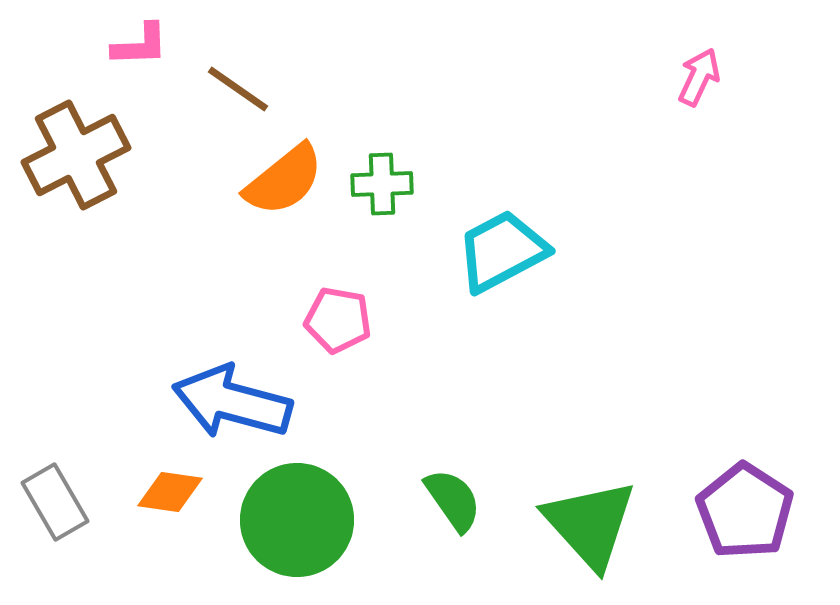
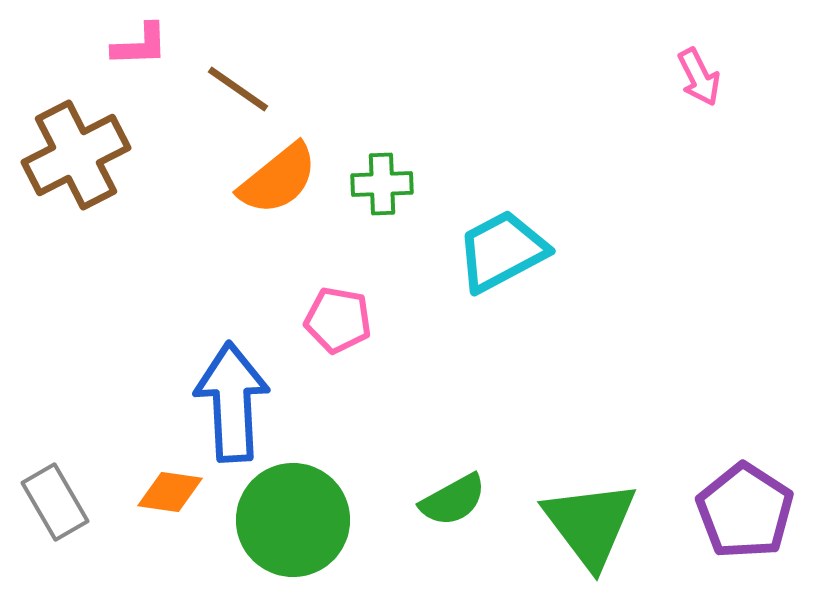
pink arrow: rotated 128 degrees clockwise
orange semicircle: moved 6 px left, 1 px up
blue arrow: rotated 72 degrees clockwise
green semicircle: rotated 96 degrees clockwise
green circle: moved 4 px left
green triangle: rotated 5 degrees clockwise
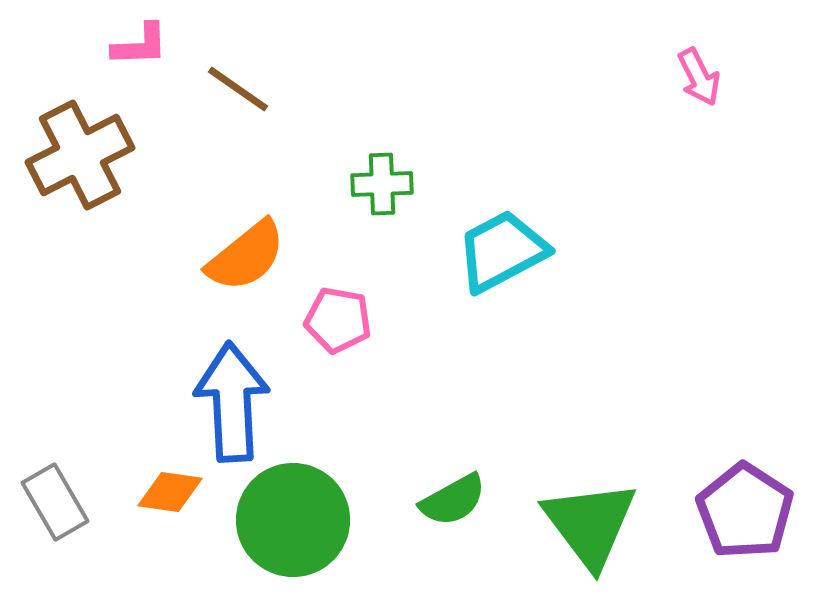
brown cross: moved 4 px right
orange semicircle: moved 32 px left, 77 px down
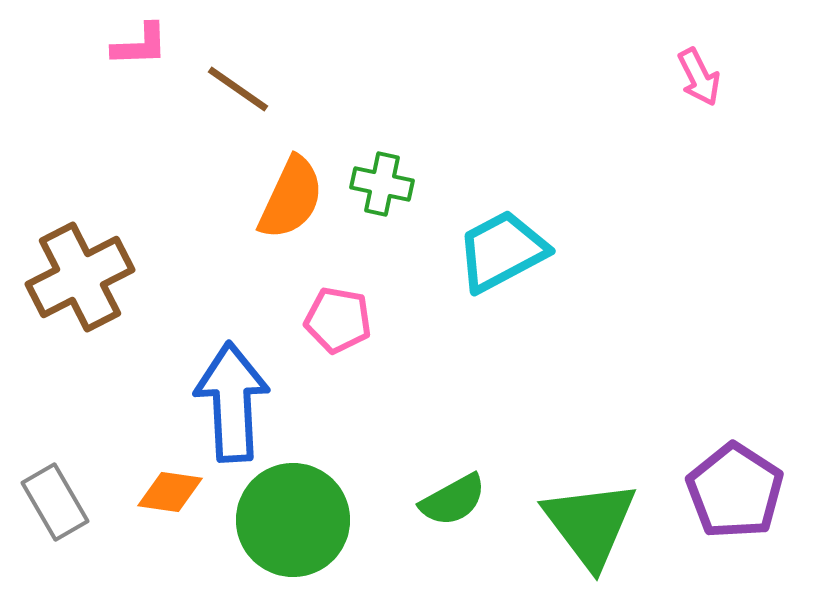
brown cross: moved 122 px down
green cross: rotated 14 degrees clockwise
orange semicircle: moved 45 px right, 58 px up; rotated 26 degrees counterclockwise
purple pentagon: moved 10 px left, 20 px up
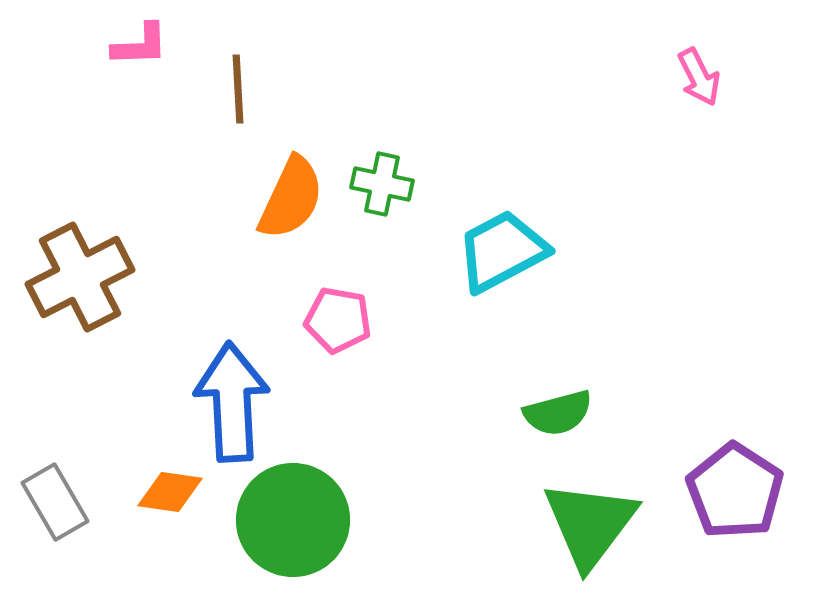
brown line: rotated 52 degrees clockwise
green semicircle: moved 105 px right, 87 px up; rotated 14 degrees clockwise
green triangle: rotated 14 degrees clockwise
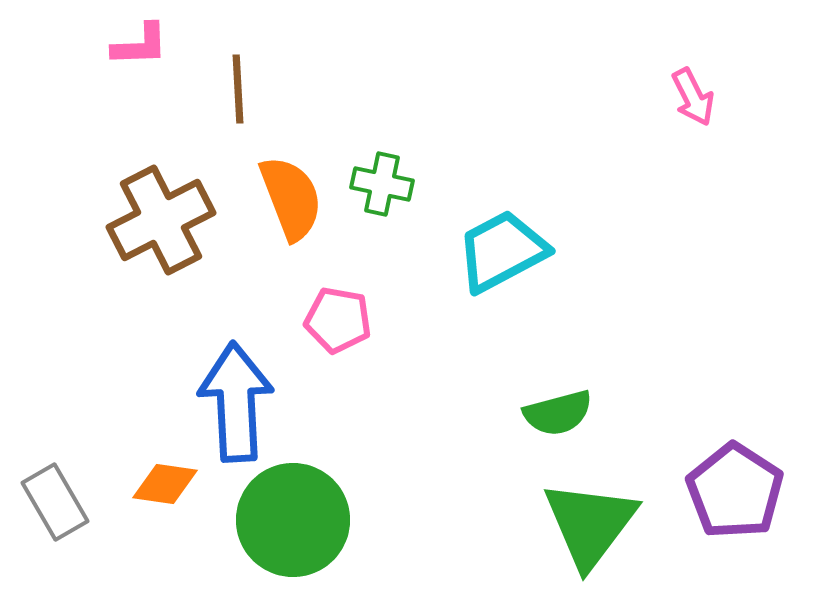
pink arrow: moved 6 px left, 20 px down
orange semicircle: rotated 46 degrees counterclockwise
brown cross: moved 81 px right, 57 px up
blue arrow: moved 4 px right
orange diamond: moved 5 px left, 8 px up
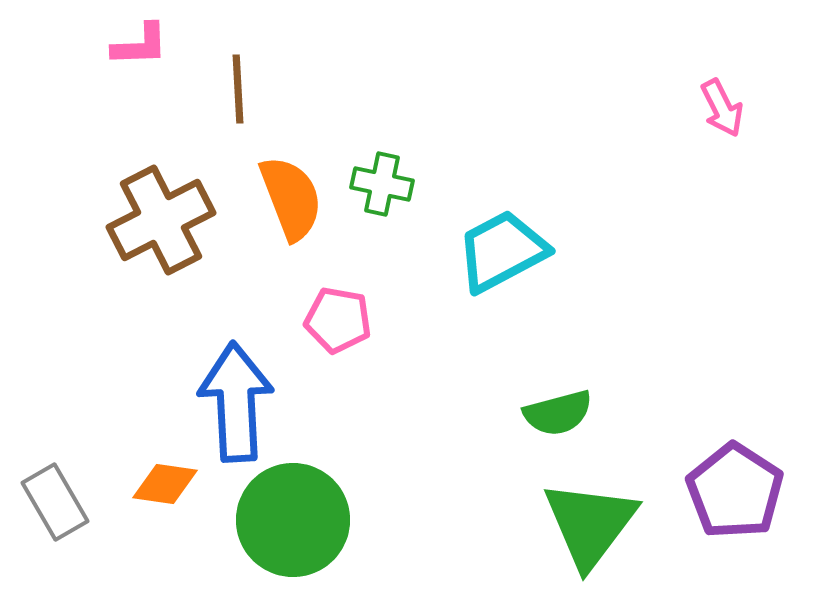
pink arrow: moved 29 px right, 11 px down
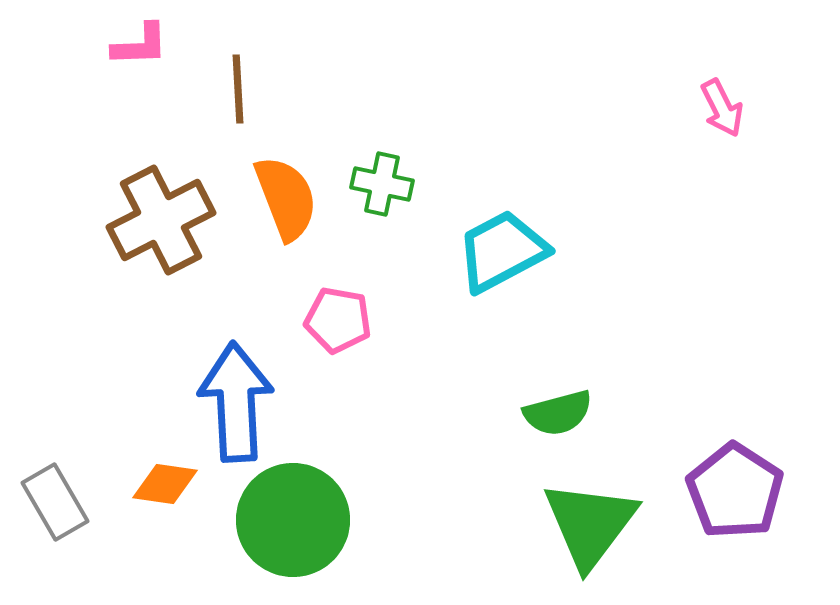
orange semicircle: moved 5 px left
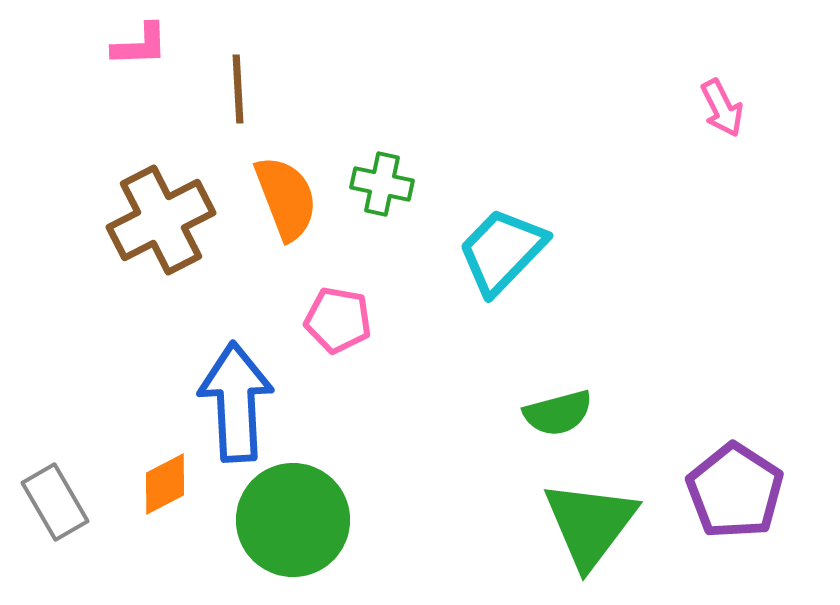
cyan trapezoid: rotated 18 degrees counterclockwise
orange diamond: rotated 36 degrees counterclockwise
